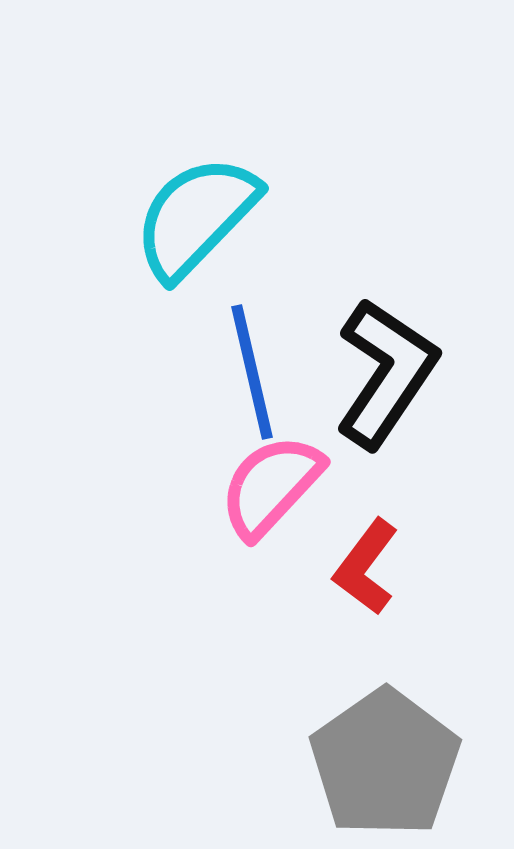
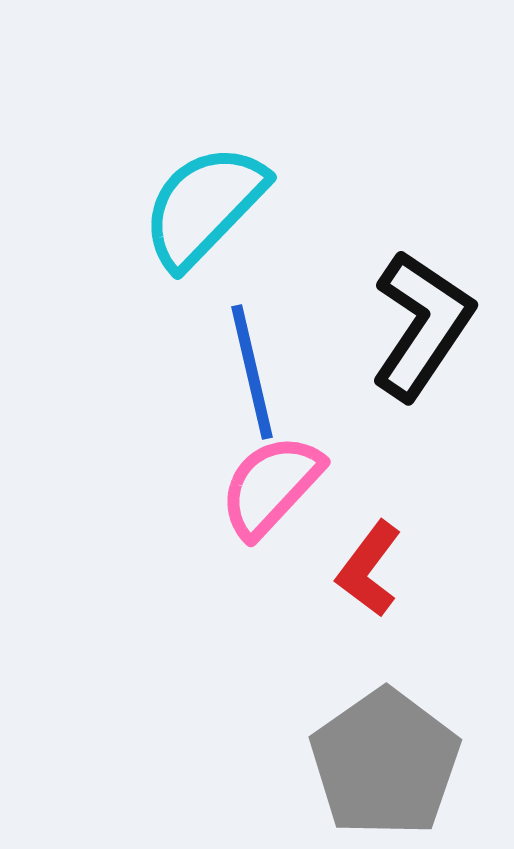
cyan semicircle: moved 8 px right, 11 px up
black L-shape: moved 36 px right, 48 px up
red L-shape: moved 3 px right, 2 px down
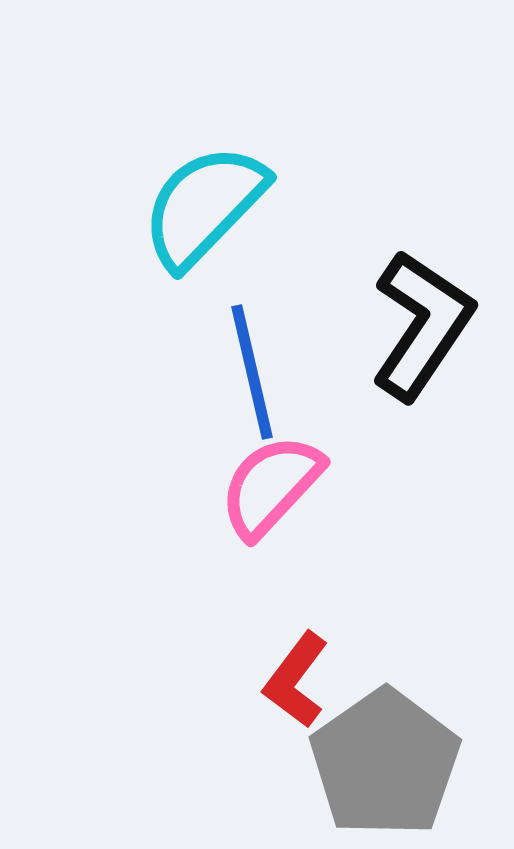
red L-shape: moved 73 px left, 111 px down
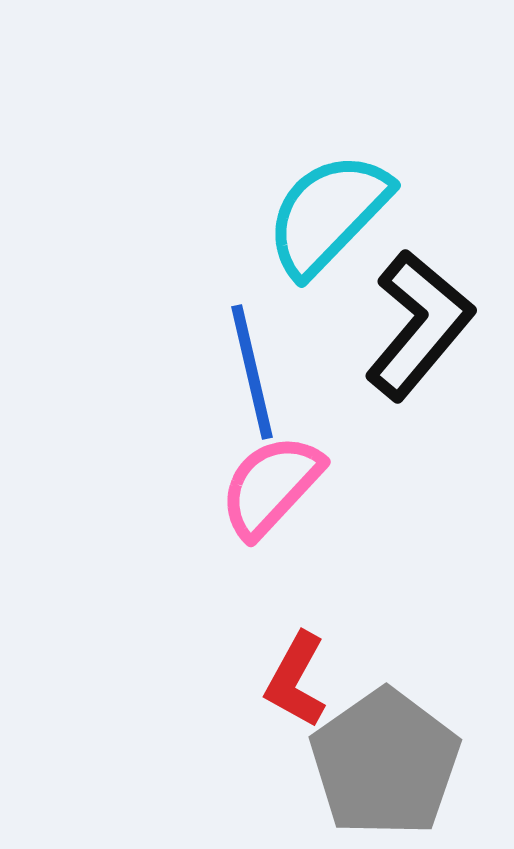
cyan semicircle: moved 124 px right, 8 px down
black L-shape: moved 3 px left; rotated 6 degrees clockwise
red L-shape: rotated 8 degrees counterclockwise
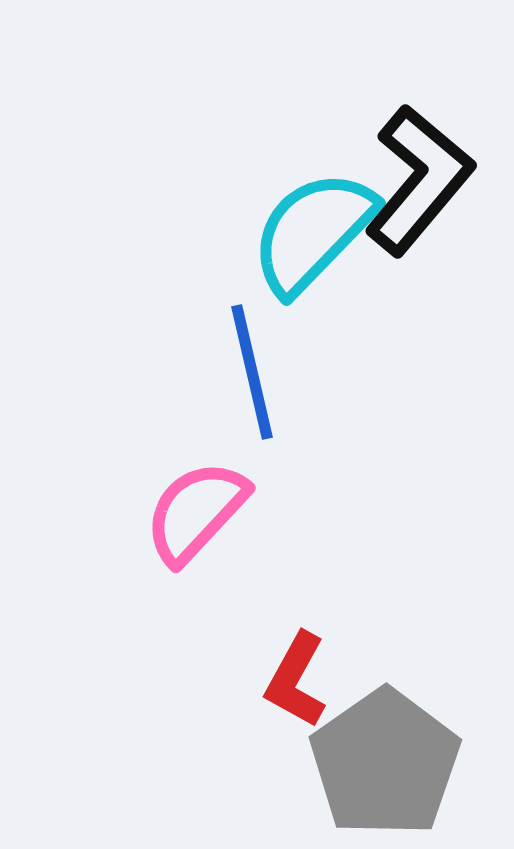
cyan semicircle: moved 15 px left, 18 px down
black L-shape: moved 145 px up
pink semicircle: moved 75 px left, 26 px down
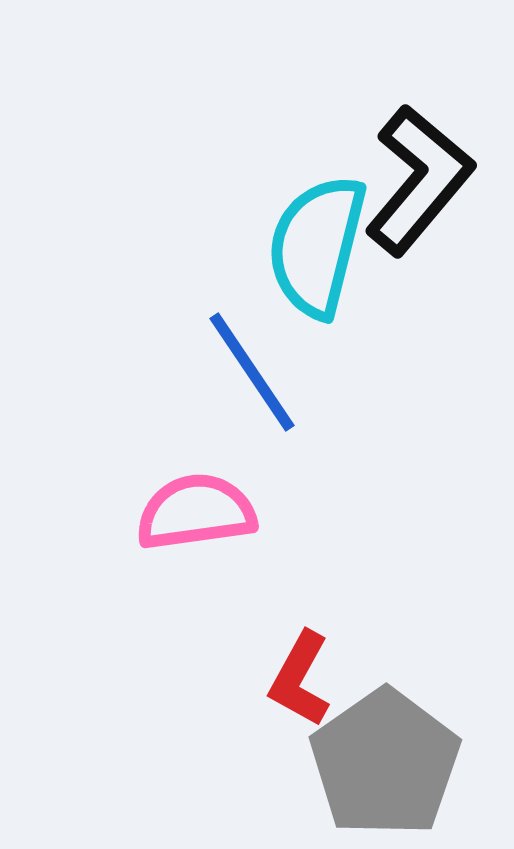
cyan semicircle: moved 4 px right, 14 px down; rotated 30 degrees counterclockwise
blue line: rotated 21 degrees counterclockwise
pink semicircle: rotated 39 degrees clockwise
red L-shape: moved 4 px right, 1 px up
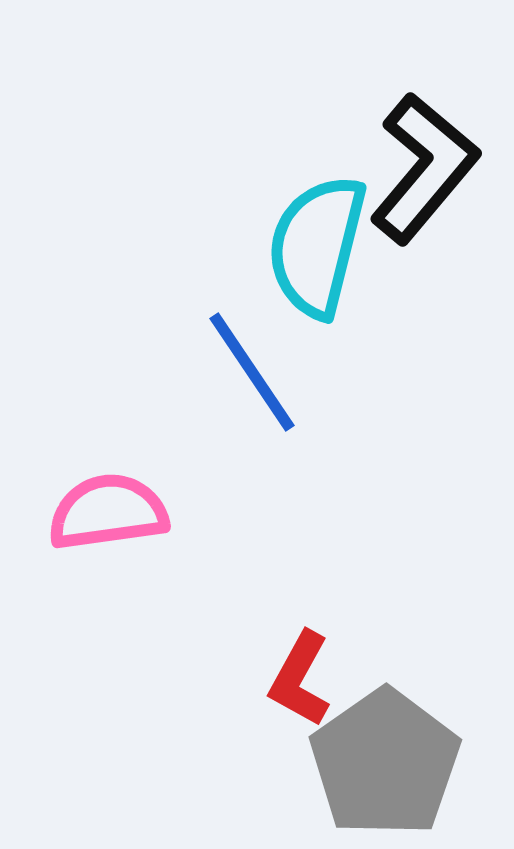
black L-shape: moved 5 px right, 12 px up
pink semicircle: moved 88 px left
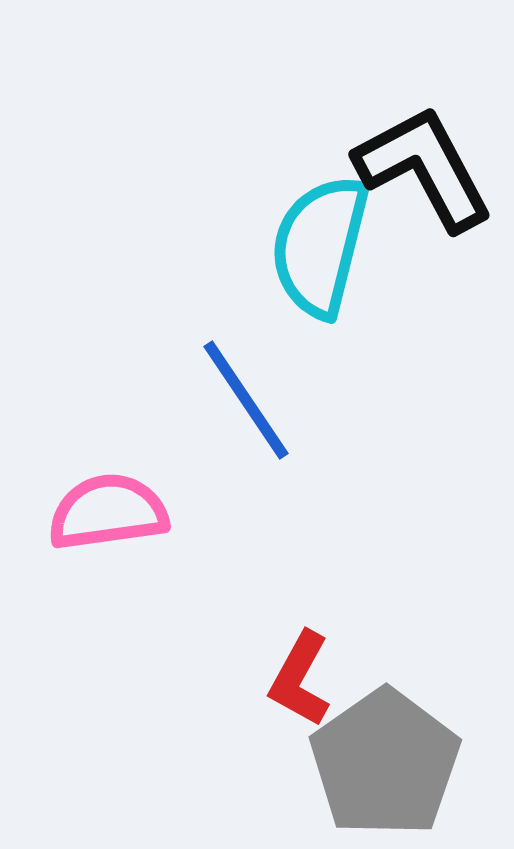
black L-shape: rotated 68 degrees counterclockwise
cyan semicircle: moved 3 px right
blue line: moved 6 px left, 28 px down
